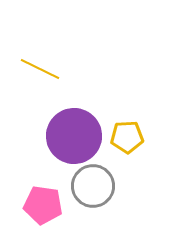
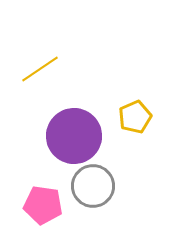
yellow line: rotated 60 degrees counterclockwise
yellow pentagon: moved 8 px right, 20 px up; rotated 20 degrees counterclockwise
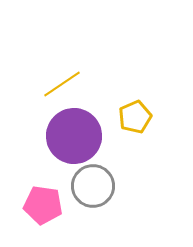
yellow line: moved 22 px right, 15 px down
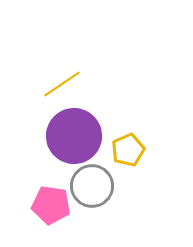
yellow pentagon: moved 7 px left, 33 px down
gray circle: moved 1 px left
pink pentagon: moved 8 px right
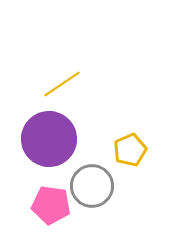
purple circle: moved 25 px left, 3 px down
yellow pentagon: moved 2 px right
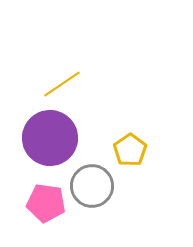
purple circle: moved 1 px right, 1 px up
yellow pentagon: rotated 12 degrees counterclockwise
pink pentagon: moved 5 px left, 2 px up
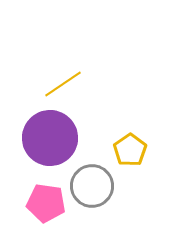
yellow line: moved 1 px right
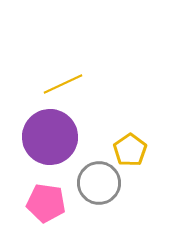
yellow line: rotated 9 degrees clockwise
purple circle: moved 1 px up
gray circle: moved 7 px right, 3 px up
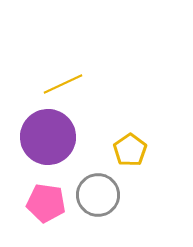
purple circle: moved 2 px left
gray circle: moved 1 px left, 12 px down
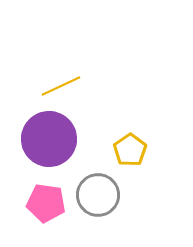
yellow line: moved 2 px left, 2 px down
purple circle: moved 1 px right, 2 px down
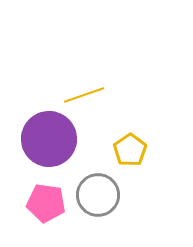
yellow line: moved 23 px right, 9 px down; rotated 6 degrees clockwise
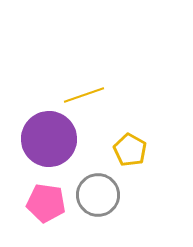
yellow pentagon: rotated 8 degrees counterclockwise
